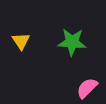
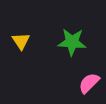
pink semicircle: moved 2 px right, 5 px up
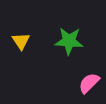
green star: moved 3 px left, 1 px up
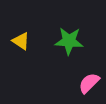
yellow triangle: rotated 24 degrees counterclockwise
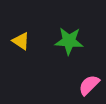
pink semicircle: moved 2 px down
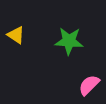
yellow triangle: moved 5 px left, 6 px up
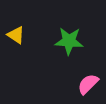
pink semicircle: moved 1 px left, 1 px up
